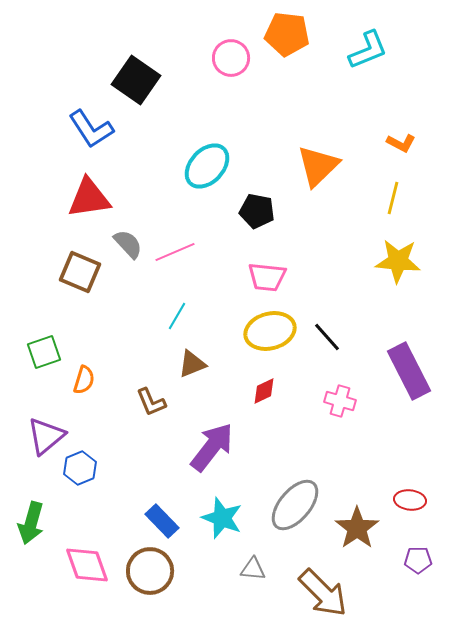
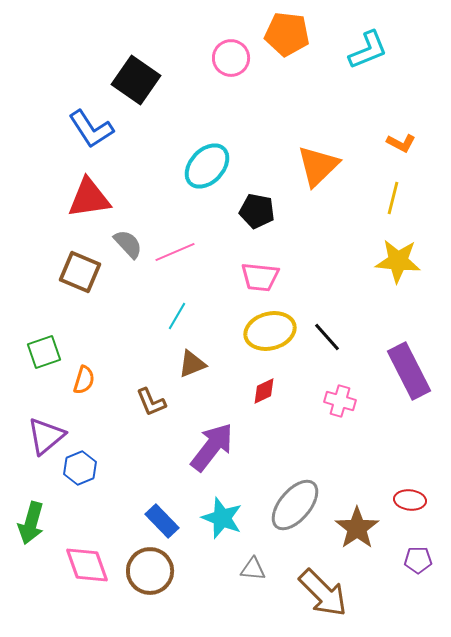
pink trapezoid: moved 7 px left
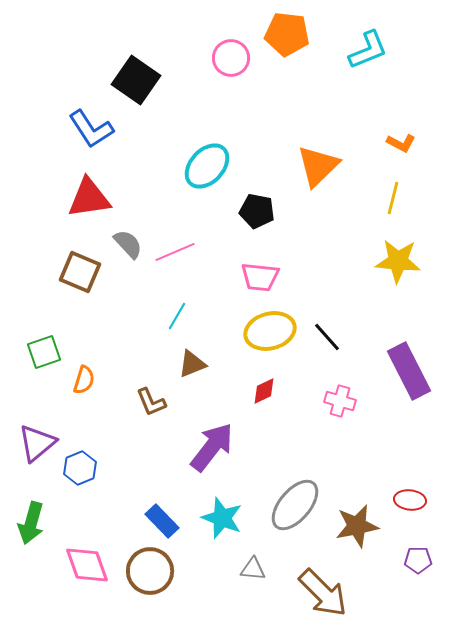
purple triangle: moved 9 px left, 7 px down
brown star: moved 2 px up; rotated 24 degrees clockwise
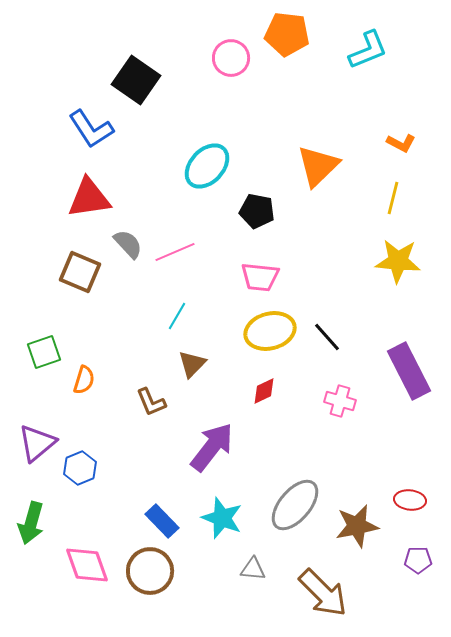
brown triangle: rotated 24 degrees counterclockwise
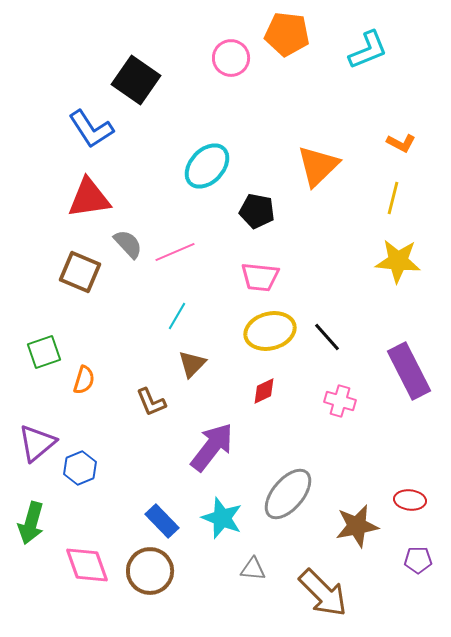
gray ellipse: moved 7 px left, 11 px up
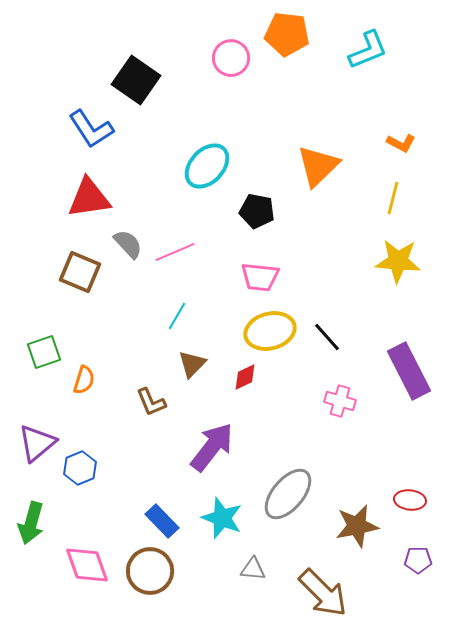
red diamond: moved 19 px left, 14 px up
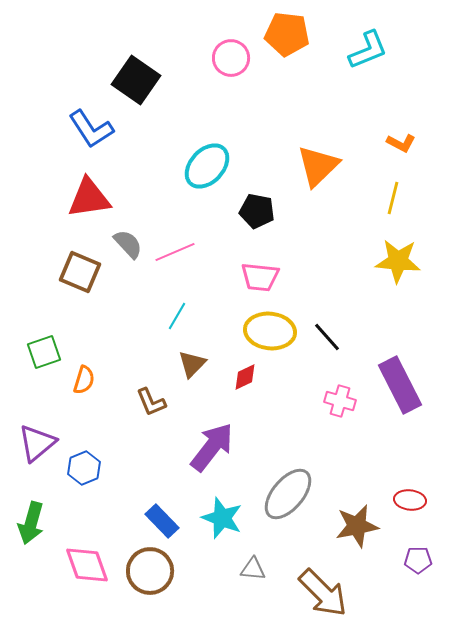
yellow ellipse: rotated 21 degrees clockwise
purple rectangle: moved 9 px left, 14 px down
blue hexagon: moved 4 px right
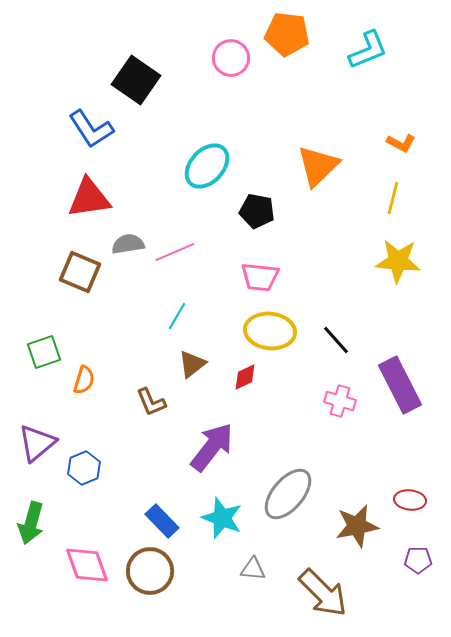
gray semicircle: rotated 56 degrees counterclockwise
black line: moved 9 px right, 3 px down
brown triangle: rotated 8 degrees clockwise
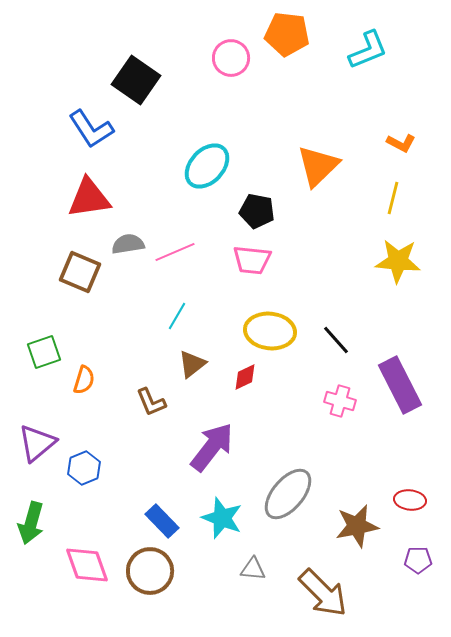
pink trapezoid: moved 8 px left, 17 px up
